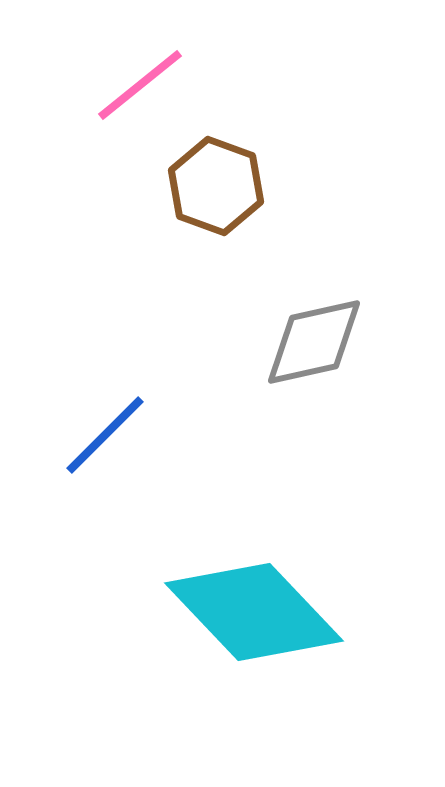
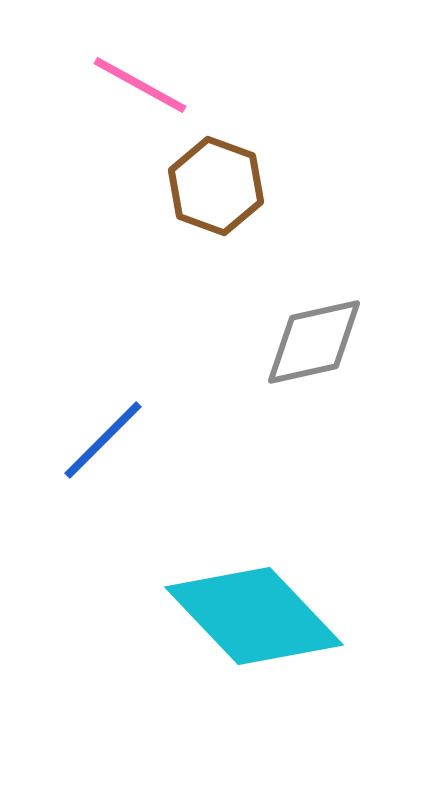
pink line: rotated 68 degrees clockwise
blue line: moved 2 px left, 5 px down
cyan diamond: moved 4 px down
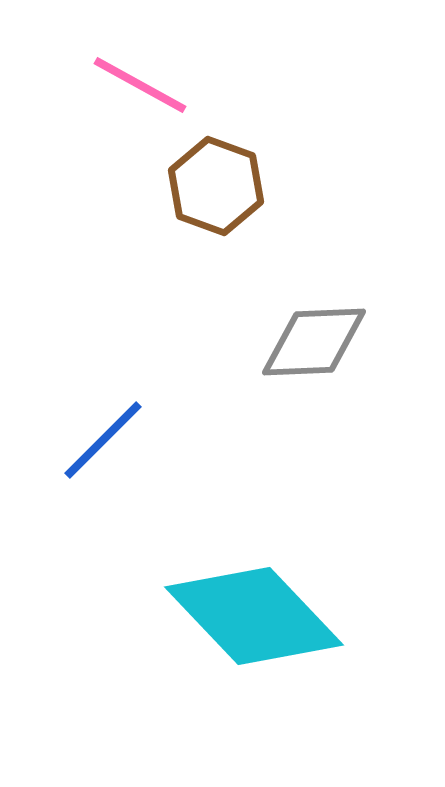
gray diamond: rotated 10 degrees clockwise
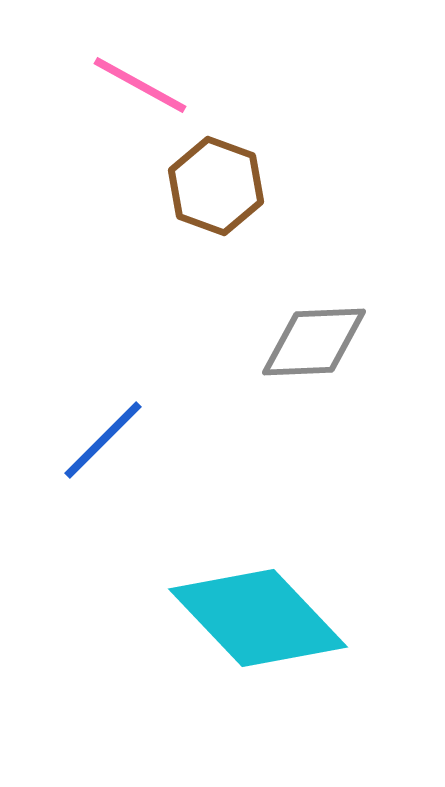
cyan diamond: moved 4 px right, 2 px down
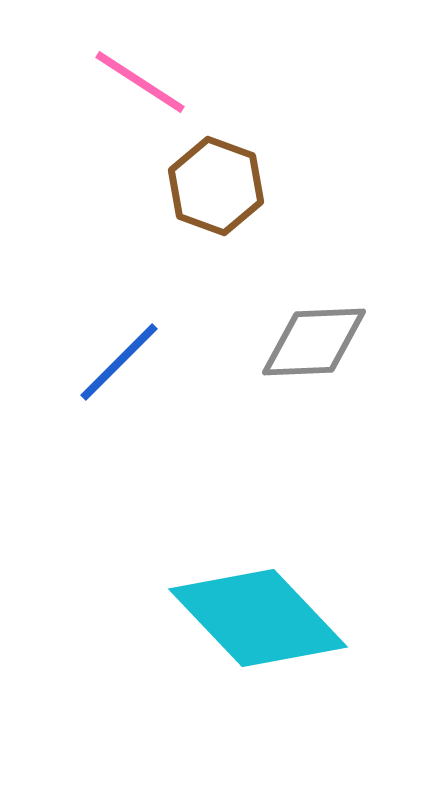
pink line: moved 3 px up; rotated 4 degrees clockwise
blue line: moved 16 px right, 78 px up
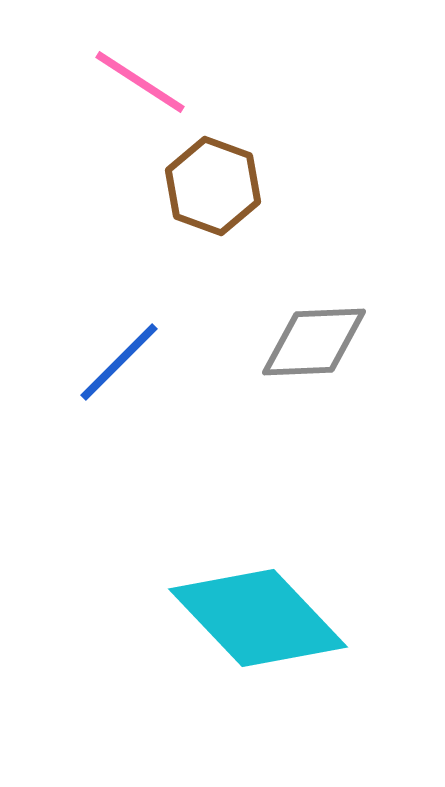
brown hexagon: moved 3 px left
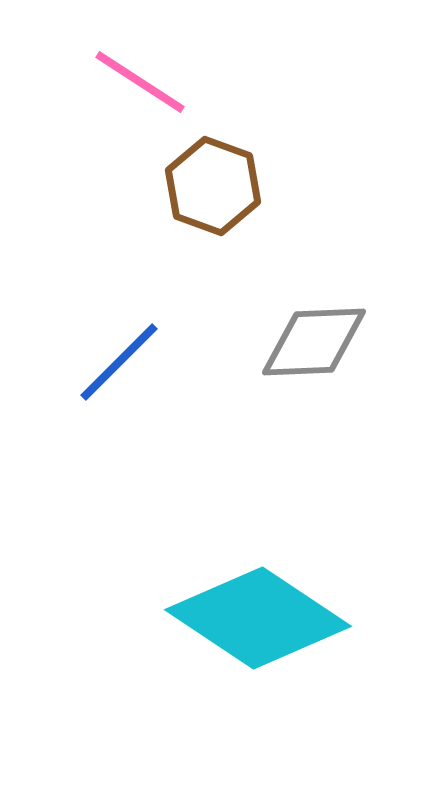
cyan diamond: rotated 13 degrees counterclockwise
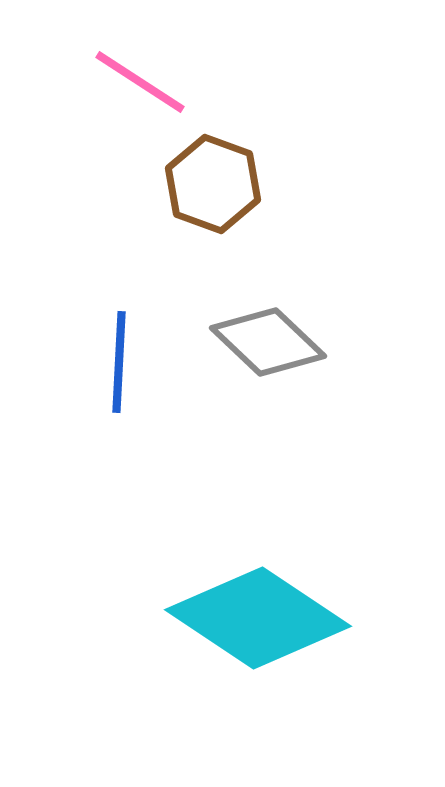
brown hexagon: moved 2 px up
gray diamond: moved 46 px left; rotated 46 degrees clockwise
blue line: rotated 42 degrees counterclockwise
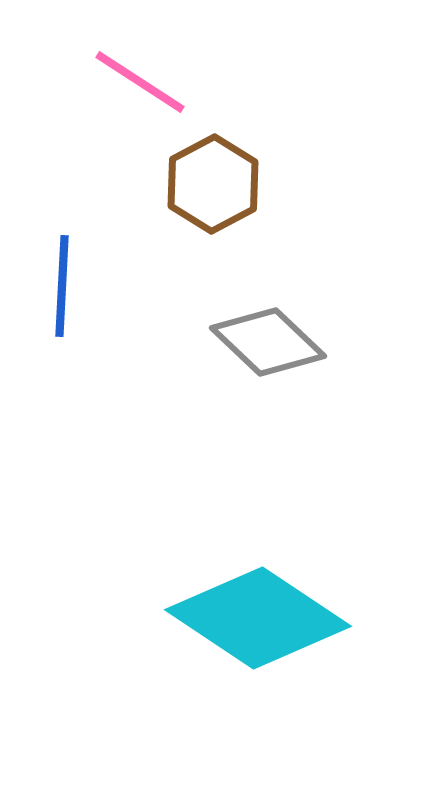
brown hexagon: rotated 12 degrees clockwise
blue line: moved 57 px left, 76 px up
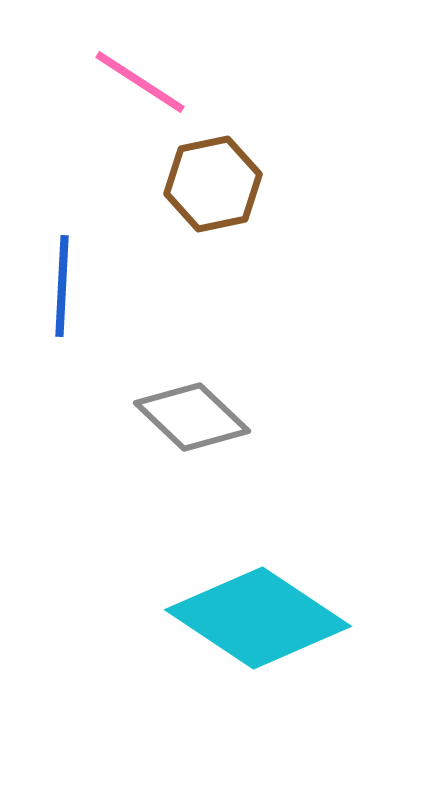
brown hexagon: rotated 16 degrees clockwise
gray diamond: moved 76 px left, 75 px down
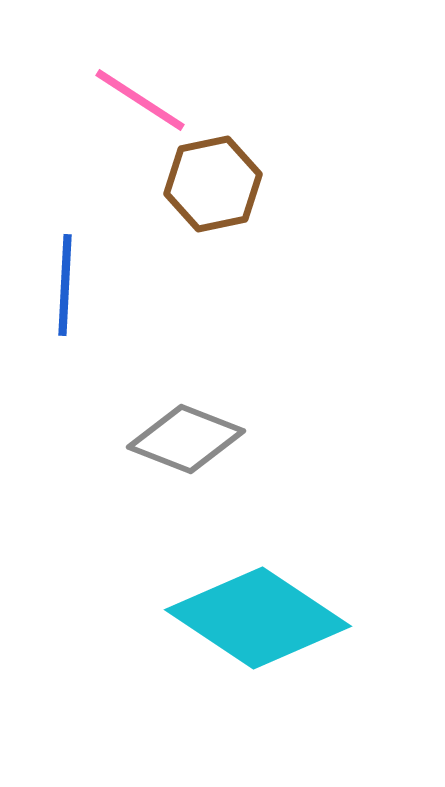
pink line: moved 18 px down
blue line: moved 3 px right, 1 px up
gray diamond: moved 6 px left, 22 px down; rotated 22 degrees counterclockwise
